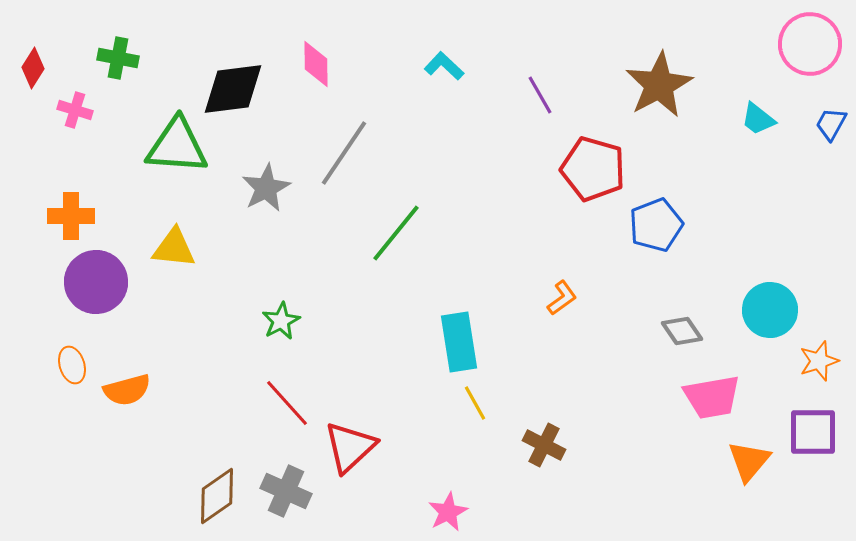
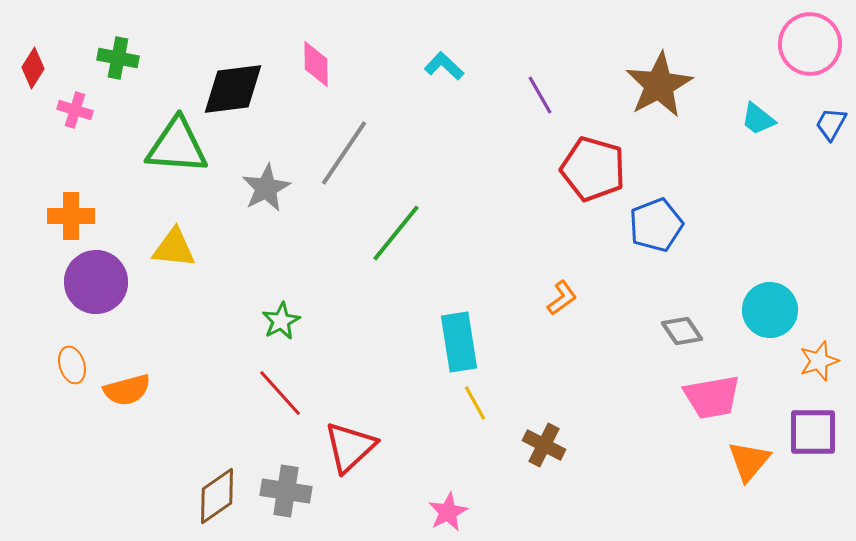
red line: moved 7 px left, 10 px up
gray cross: rotated 15 degrees counterclockwise
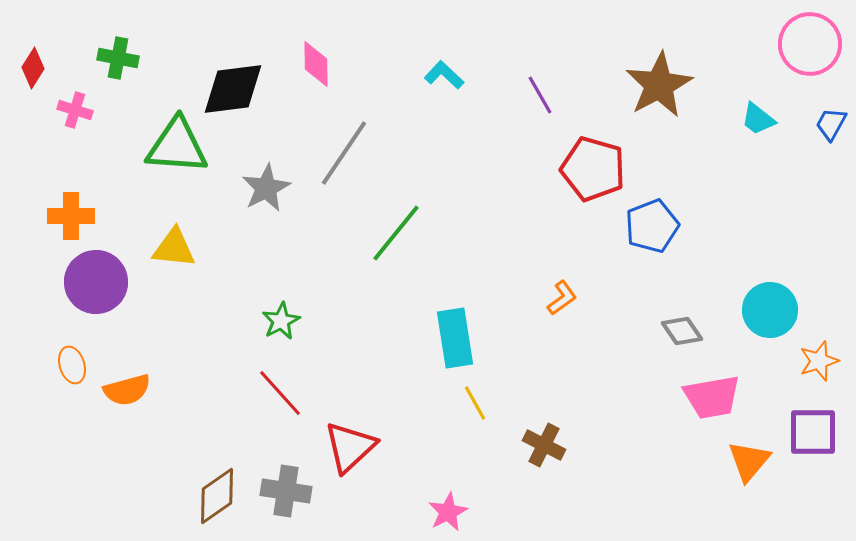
cyan L-shape: moved 9 px down
blue pentagon: moved 4 px left, 1 px down
cyan rectangle: moved 4 px left, 4 px up
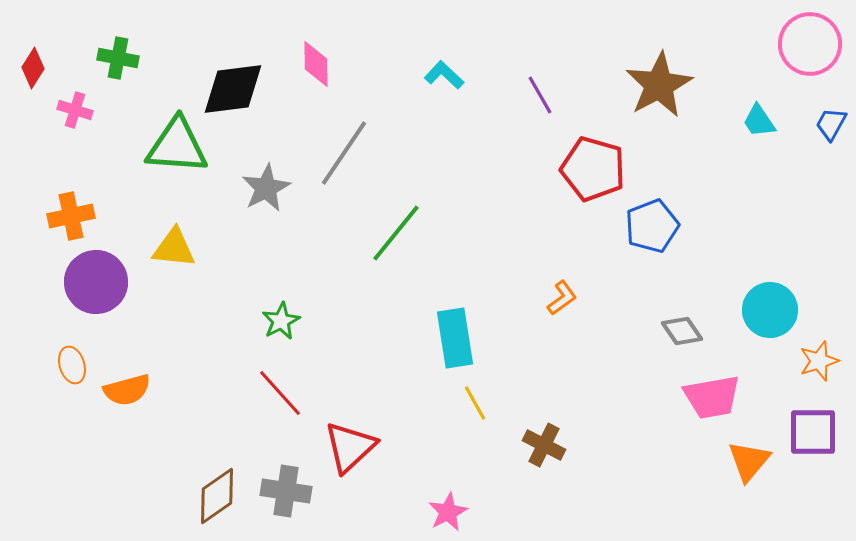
cyan trapezoid: moved 1 px right, 2 px down; rotated 18 degrees clockwise
orange cross: rotated 12 degrees counterclockwise
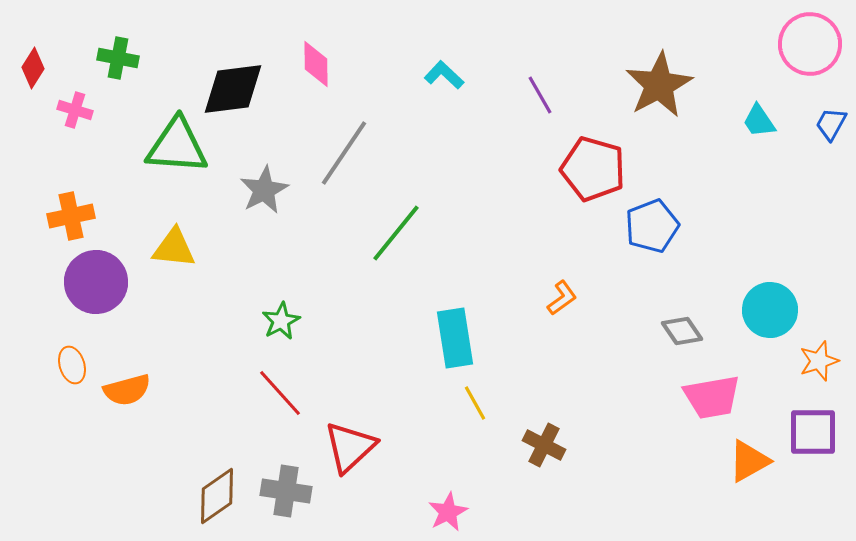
gray star: moved 2 px left, 2 px down
orange triangle: rotated 21 degrees clockwise
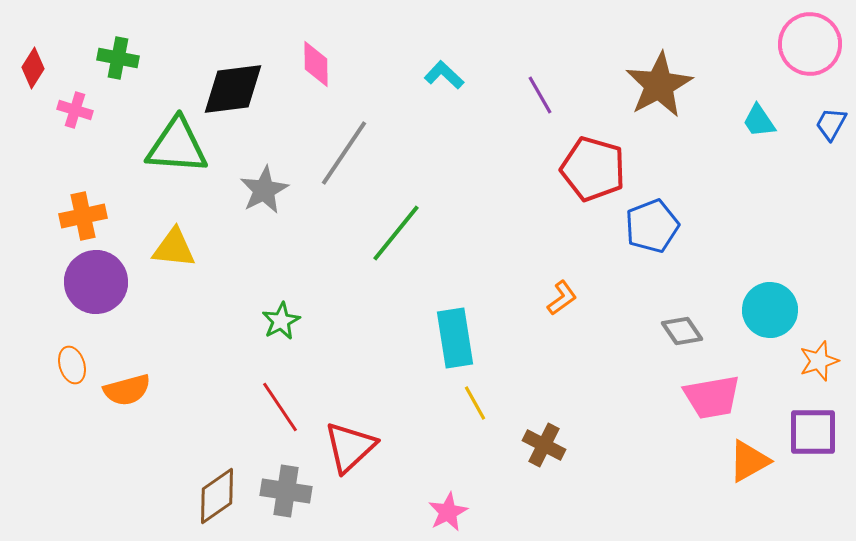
orange cross: moved 12 px right
red line: moved 14 px down; rotated 8 degrees clockwise
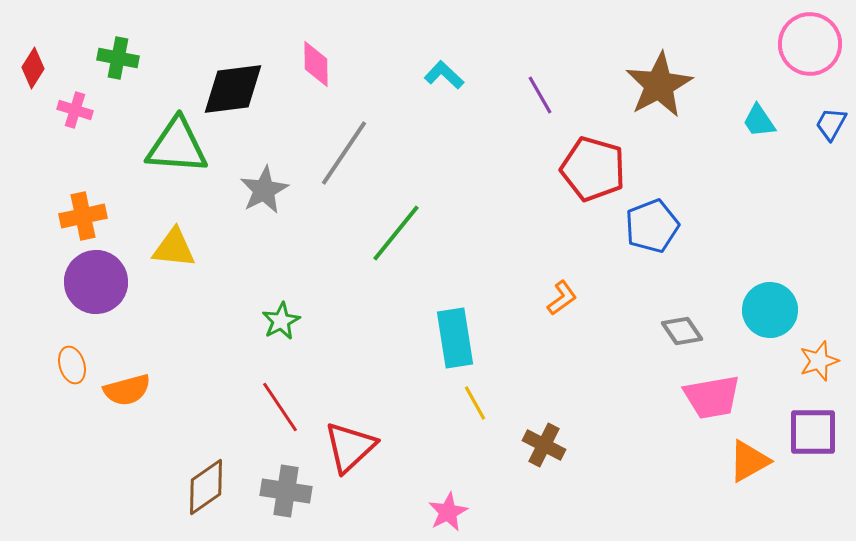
brown diamond: moved 11 px left, 9 px up
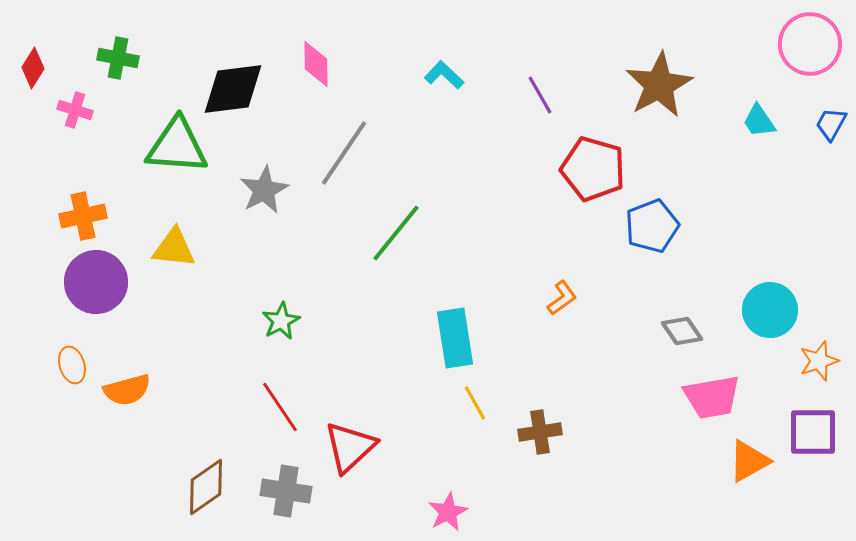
brown cross: moved 4 px left, 13 px up; rotated 36 degrees counterclockwise
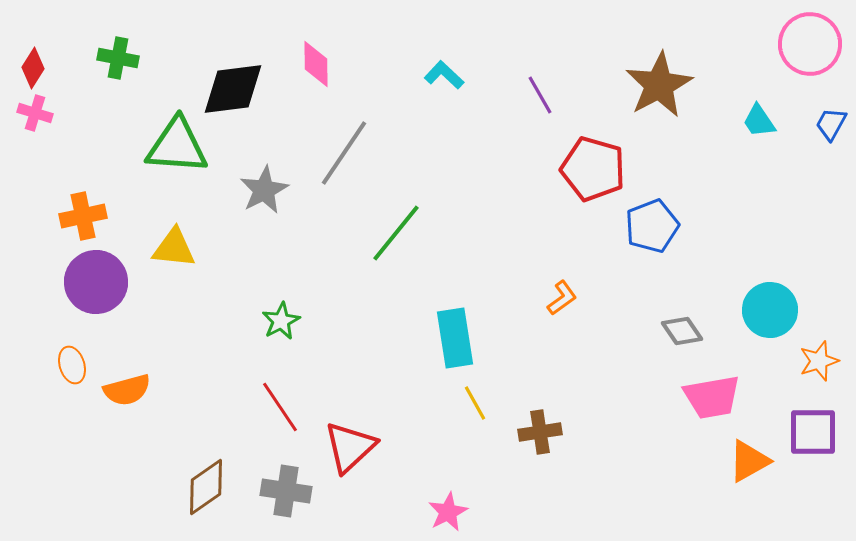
pink cross: moved 40 px left, 3 px down
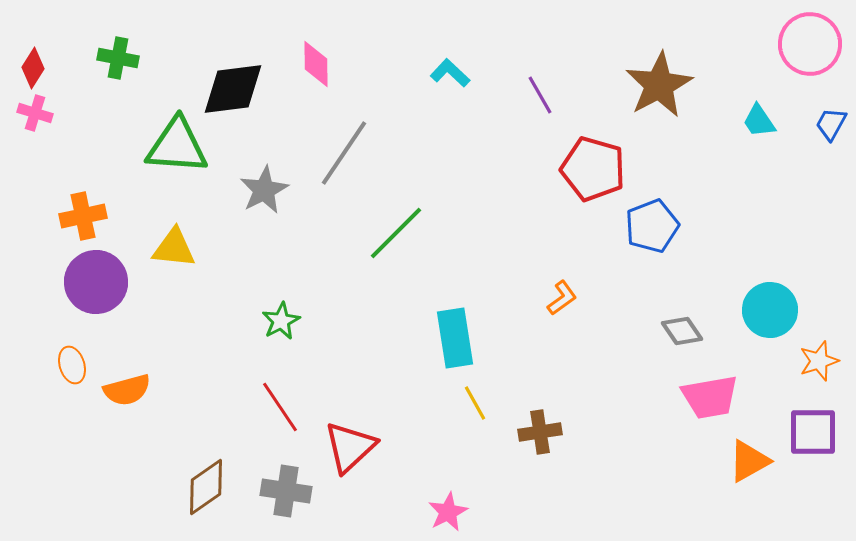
cyan L-shape: moved 6 px right, 2 px up
green line: rotated 6 degrees clockwise
pink trapezoid: moved 2 px left
